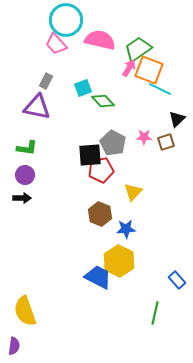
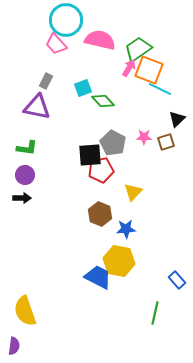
yellow hexagon: rotated 16 degrees counterclockwise
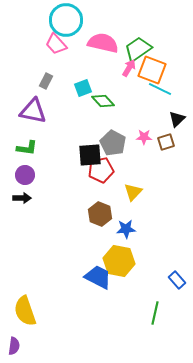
pink semicircle: moved 3 px right, 3 px down
orange square: moved 3 px right
purple triangle: moved 4 px left, 4 px down
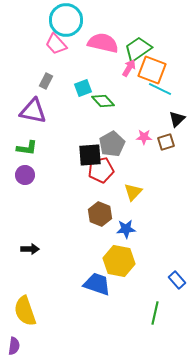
gray pentagon: moved 1 px left, 1 px down; rotated 15 degrees clockwise
black arrow: moved 8 px right, 51 px down
blue trapezoid: moved 1 px left, 7 px down; rotated 8 degrees counterclockwise
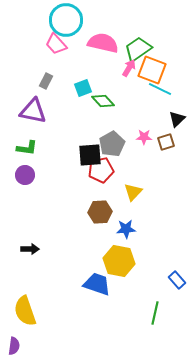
brown hexagon: moved 2 px up; rotated 25 degrees counterclockwise
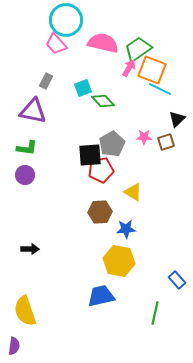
yellow triangle: rotated 42 degrees counterclockwise
blue trapezoid: moved 4 px right, 12 px down; rotated 32 degrees counterclockwise
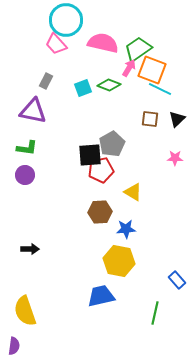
green diamond: moved 6 px right, 16 px up; rotated 25 degrees counterclockwise
pink star: moved 31 px right, 21 px down
brown square: moved 16 px left, 23 px up; rotated 24 degrees clockwise
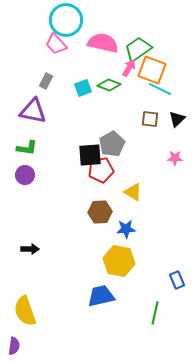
blue rectangle: rotated 18 degrees clockwise
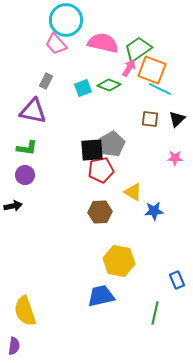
black square: moved 2 px right, 5 px up
blue star: moved 28 px right, 18 px up
black arrow: moved 17 px left, 43 px up; rotated 12 degrees counterclockwise
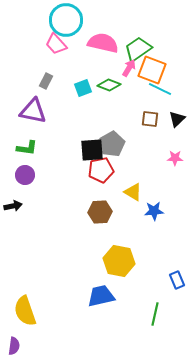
green line: moved 1 px down
